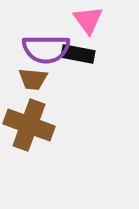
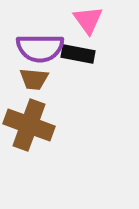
purple semicircle: moved 6 px left, 1 px up
brown trapezoid: moved 1 px right
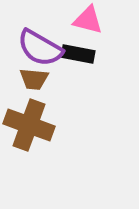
pink triangle: rotated 40 degrees counterclockwise
purple semicircle: rotated 30 degrees clockwise
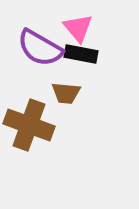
pink triangle: moved 10 px left, 8 px down; rotated 36 degrees clockwise
black rectangle: moved 3 px right
brown trapezoid: moved 32 px right, 14 px down
